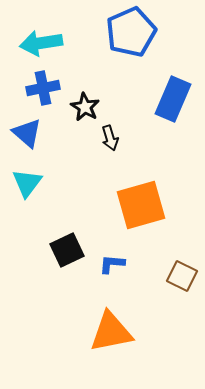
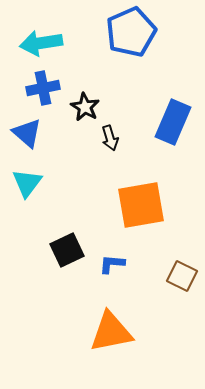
blue rectangle: moved 23 px down
orange square: rotated 6 degrees clockwise
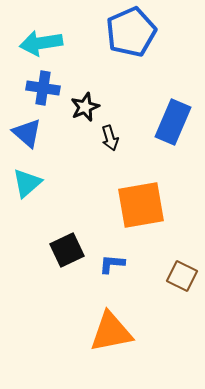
blue cross: rotated 20 degrees clockwise
black star: rotated 20 degrees clockwise
cyan triangle: rotated 12 degrees clockwise
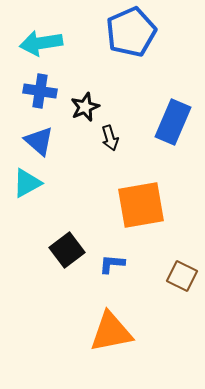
blue cross: moved 3 px left, 3 px down
blue triangle: moved 12 px right, 8 px down
cyan triangle: rotated 12 degrees clockwise
black square: rotated 12 degrees counterclockwise
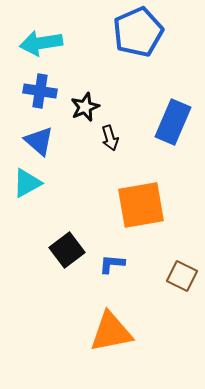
blue pentagon: moved 7 px right
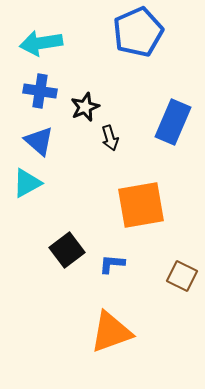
orange triangle: rotated 9 degrees counterclockwise
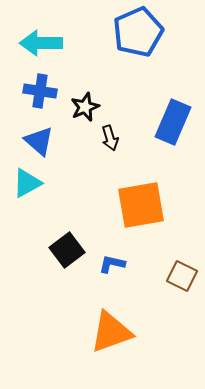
cyan arrow: rotated 9 degrees clockwise
blue L-shape: rotated 8 degrees clockwise
